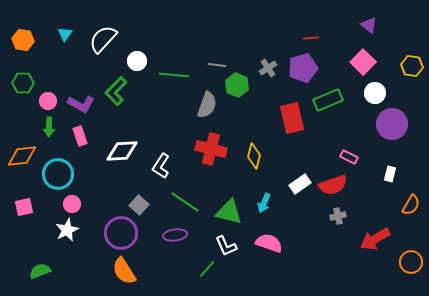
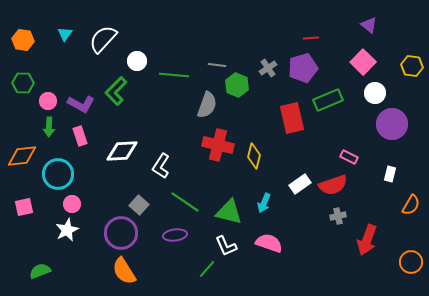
red cross at (211, 149): moved 7 px right, 4 px up
red arrow at (375, 239): moved 8 px left, 1 px down; rotated 40 degrees counterclockwise
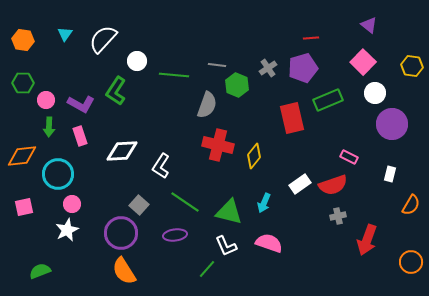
green L-shape at (116, 91): rotated 12 degrees counterclockwise
pink circle at (48, 101): moved 2 px left, 1 px up
yellow diamond at (254, 156): rotated 25 degrees clockwise
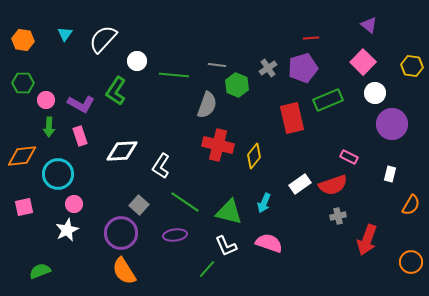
pink circle at (72, 204): moved 2 px right
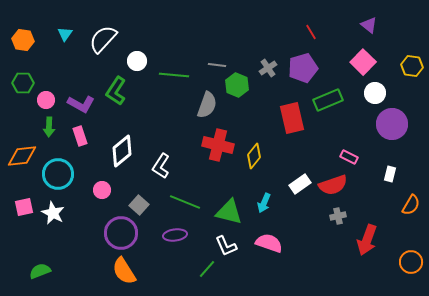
red line at (311, 38): moved 6 px up; rotated 63 degrees clockwise
white diamond at (122, 151): rotated 36 degrees counterclockwise
green line at (185, 202): rotated 12 degrees counterclockwise
pink circle at (74, 204): moved 28 px right, 14 px up
white star at (67, 230): moved 14 px left, 17 px up; rotated 20 degrees counterclockwise
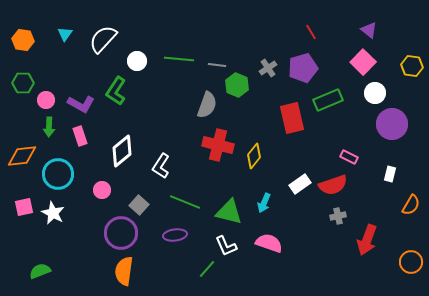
purple triangle at (369, 25): moved 5 px down
green line at (174, 75): moved 5 px right, 16 px up
orange semicircle at (124, 271): rotated 40 degrees clockwise
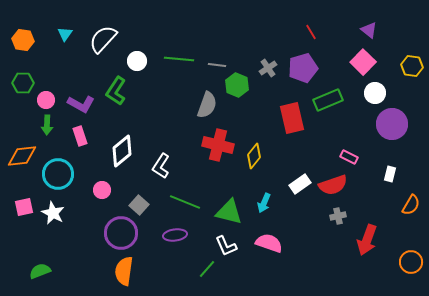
green arrow at (49, 127): moved 2 px left, 2 px up
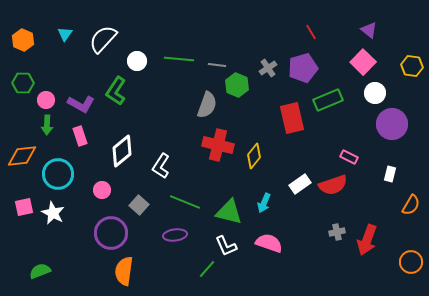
orange hexagon at (23, 40): rotated 15 degrees clockwise
gray cross at (338, 216): moved 1 px left, 16 px down
purple circle at (121, 233): moved 10 px left
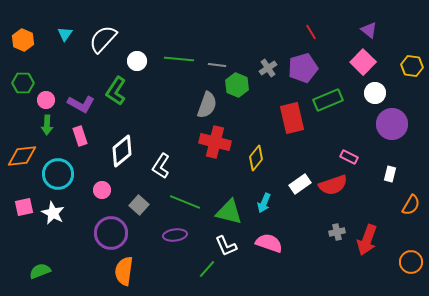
red cross at (218, 145): moved 3 px left, 3 px up
yellow diamond at (254, 156): moved 2 px right, 2 px down
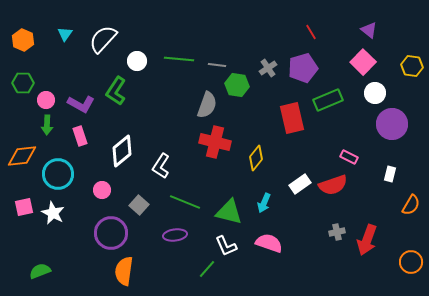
green hexagon at (237, 85): rotated 15 degrees counterclockwise
